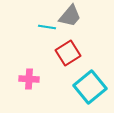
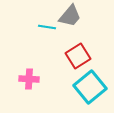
red square: moved 10 px right, 3 px down
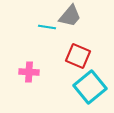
red square: rotated 35 degrees counterclockwise
pink cross: moved 7 px up
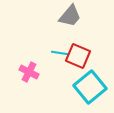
cyan line: moved 13 px right, 26 px down
pink cross: rotated 24 degrees clockwise
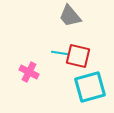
gray trapezoid: rotated 100 degrees clockwise
red square: rotated 10 degrees counterclockwise
cyan square: rotated 24 degrees clockwise
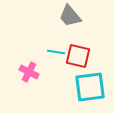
cyan line: moved 4 px left, 1 px up
cyan square: rotated 8 degrees clockwise
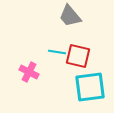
cyan line: moved 1 px right
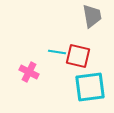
gray trapezoid: moved 22 px right; rotated 150 degrees counterclockwise
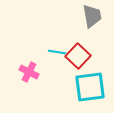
red square: rotated 30 degrees clockwise
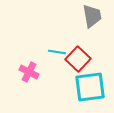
red square: moved 3 px down
